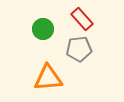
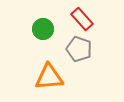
gray pentagon: rotated 25 degrees clockwise
orange triangle: moved 1 px right, 1 px up
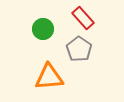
red rectangle: moved 1 px right, 1 px up
gray pentagon: rotated 15 degrees clockwise
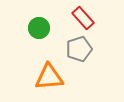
green circle: moved 4 px left, 1 px up
gray pentagon: rotated 20 degrees clockwise
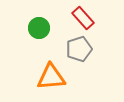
orange triangle: moved 2 px right
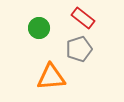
red rectangle: rotated 10 degrees counterclockwise
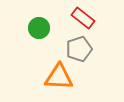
orange triangle: moved 8 px right; rotated 8 degrees clockwise
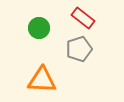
orange triangle: moved 17 px left, 3 px down
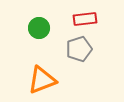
red rectangle: moved 2 px right, 1 px down; rotated 45 degrees counterclockwise
orange triangle: rotated 24 degrees counterclockwise
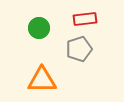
orange triangle: rotated 20 degrees clockwise
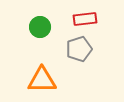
green circle: moved 1 px right, 1 px up
